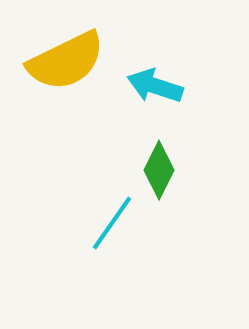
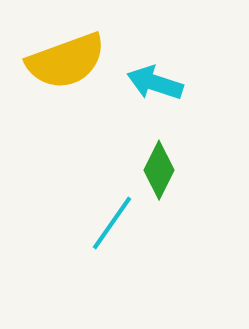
yellow semicircle: rotated 6 degrees clockwise
cyan arrow: moved 3 px up
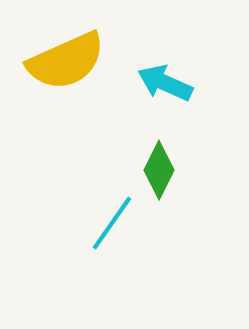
yellow semicircle: rotated 4 degrees counterclockwise
cyan arrow: moved 10 px right; rotated 6 degrees clockwise
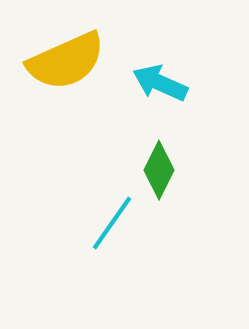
cyan arrow: moved 5 px left
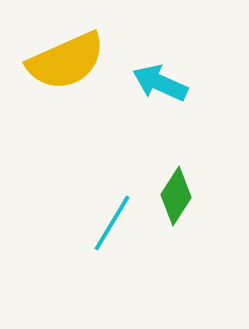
green diamond: moved 17 px right, 26 px down; rotated 6 degrees clockwise
cyan line: rotated 4 degrees counterclockwise
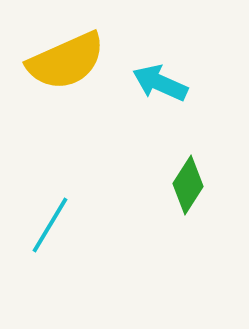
green diamond: moved 12 px right, 11 px up
cyan line: moved 62 px left, 2 px down
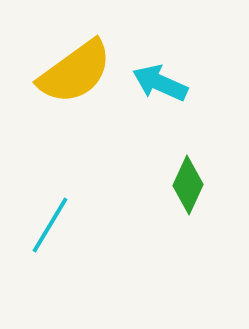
yellow semicircle: moved 9 px right, 11 px down; rotated 12 degrees counterclockwise
green diamond: rotated 8 degrees counterclockwise
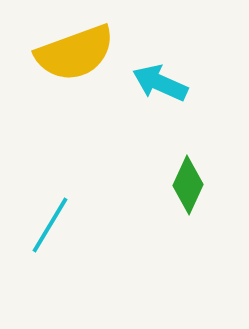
yellow semicircle: moved 19 px up; rotated 16 degrees clockwise
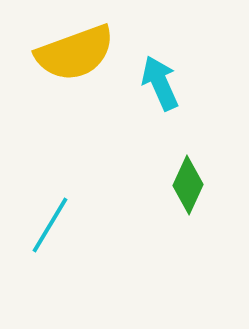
cyan arrow: rotated 42 degrees clockwise
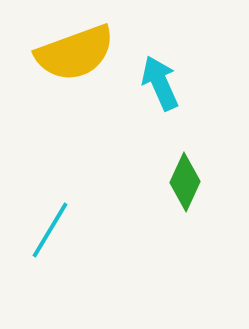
green diamond: moved 3 px left, 3 px up
cyan line: moved 5 px down
